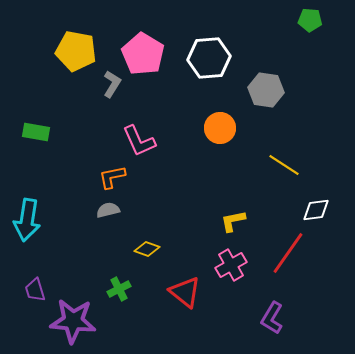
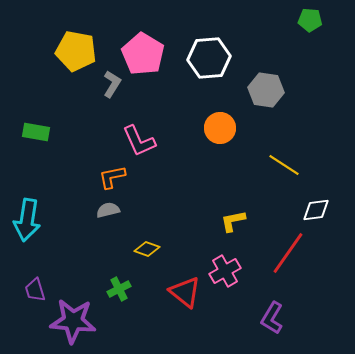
pink cross: moved 6 px left, 6 px down
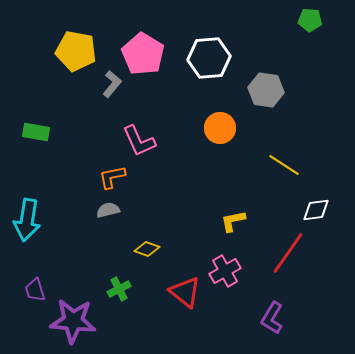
gray L-shape: rotated 8 degrees clockwise
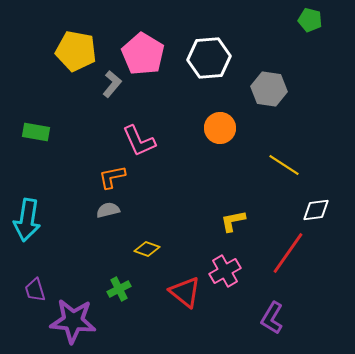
green pentagon: rotated 10 degrees clockwise
gray hexagon: moved 3 px right, 1 px up
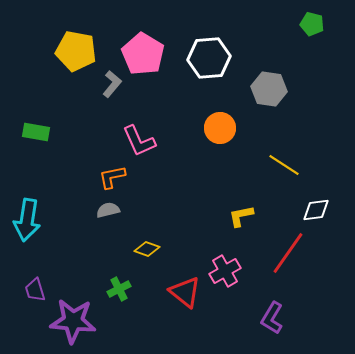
green pentagon: moved 2 px right, 4 px down
yellow L-shape: moved 8 px right, 5 px up
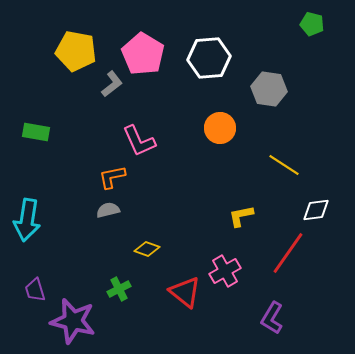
gray L-shape: rotated 12 degrees clockwise
purple star: rotated 9 degrees clockwise
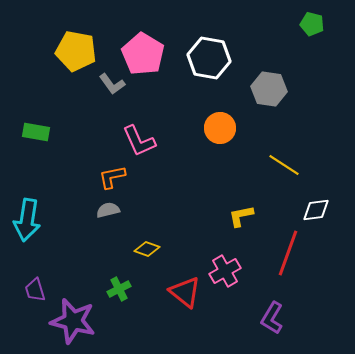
white hexagon: rotated 15 degrees clockwise
gray L-shape: rotated 92 degrees clockwise
red line: rotated 15 degrees counterclockwise
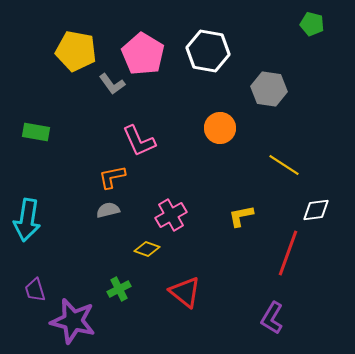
white hexagon: moved 1 px left, 7 px up
pink cross: moved 54 px left, 56 px up
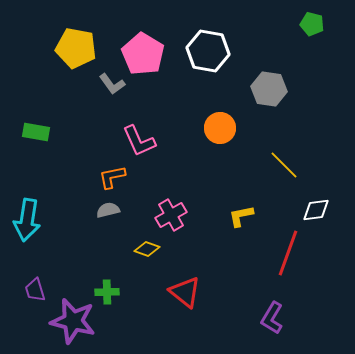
yellow pentagon: moved 3 px up
yellow line: rotated 12 degrees clockwise
green cross: moved 12 px left, 3 px down; rotated 25 degrees clockwise
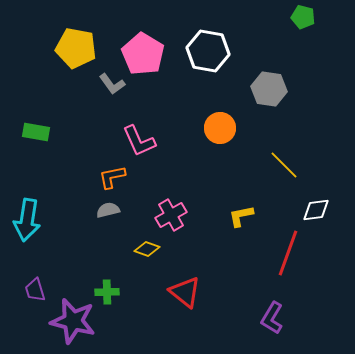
green pentagon: moved 9 px left, 7 px up
